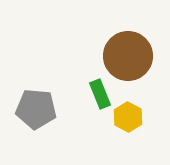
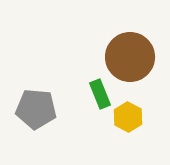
brown circle: moved 2 px right, 1 px down
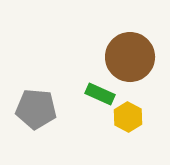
green rectangle: rotated 44 degrees counterclockwise
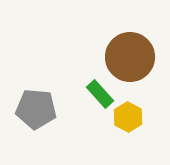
green rectangle: rotated 24 degrees clockwise
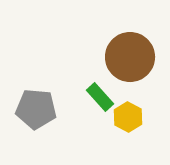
green rectangle: moved 3 px down
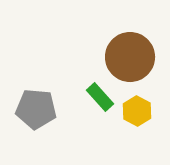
yellow hexagon: moved 9 px right, 6 px up
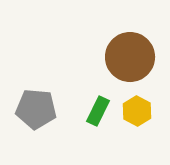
green rectangle: moved 2 px left, 14 px down; rotated 68 degrees clockwise
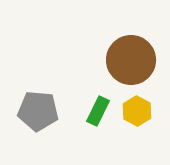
brown circle: moved 1 px right, 3 px down
gray pentagon: moved 2 px right, 2 px down
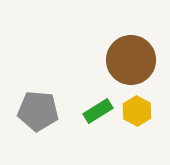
green rectangle: rotated 32 degrees clockwise
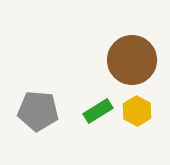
brown circle: moved 1 px right
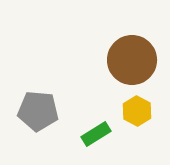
green rectangle: moved 2 px left, 23 px down
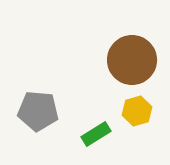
yellow hexagon: rotated 16 degrees clockwise
